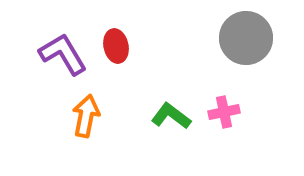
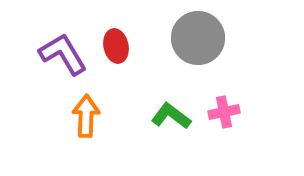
gray circle: moved 48 px left
orange arrow: rotated 9 degrees counterclockwise
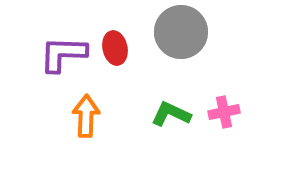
gray circle: moved 17 px left, 6 px up
red ellipse: moved 1 px left, 2 px down
purple L-shape: rotated 57 degrees counterclockwise
green L-shape: moved 2 px up; rotated 12 degrees counterclockwise
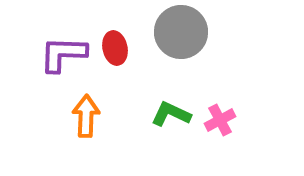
pink cross: moved 4 px left, 8 px down; rotated 16 degrees counterclockwise
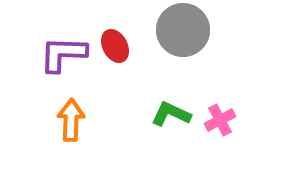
gray circle: moved 2 px right, 2 px up
red ellipse: moved 2 px up; rotated 16 degrees counterclockwise
orange arrow: moved 15 px left, 4 px down
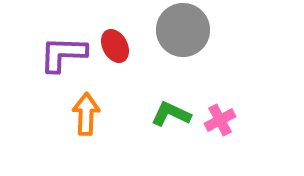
orange arrow: moved 15 px right, 6 px up
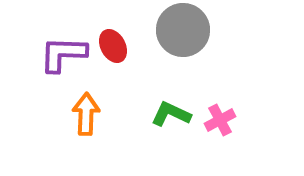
red ellipse: moved 2 px left
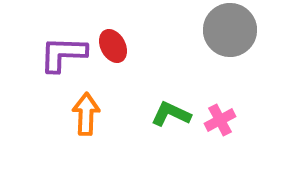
gray circle: moved 47 px right
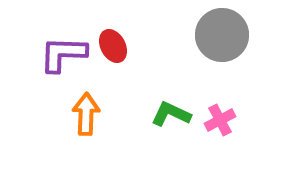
gray circle: moved 8 px left, 5 px down
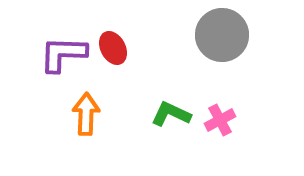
red ellipse: moved 2 px down
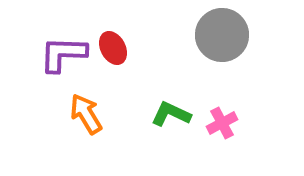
orange arrow: rotated 33 degrees counterclockwise
pink cross: moved 2 px right, 3 px down
